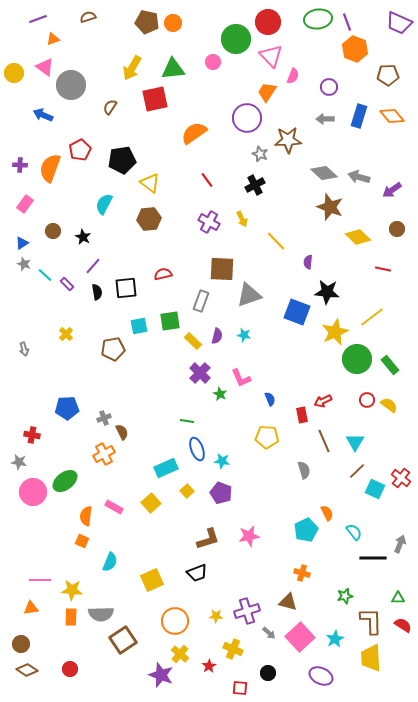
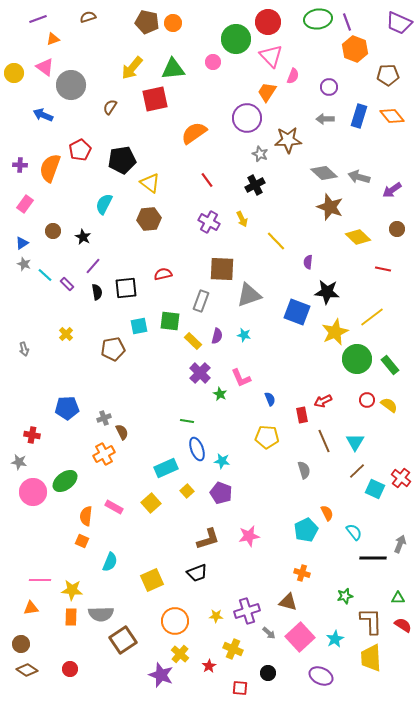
yellow arrow at (132, 68): rotated 10 degrees clockwise
green square at (170, 321): rotated 15 degrees clockwise
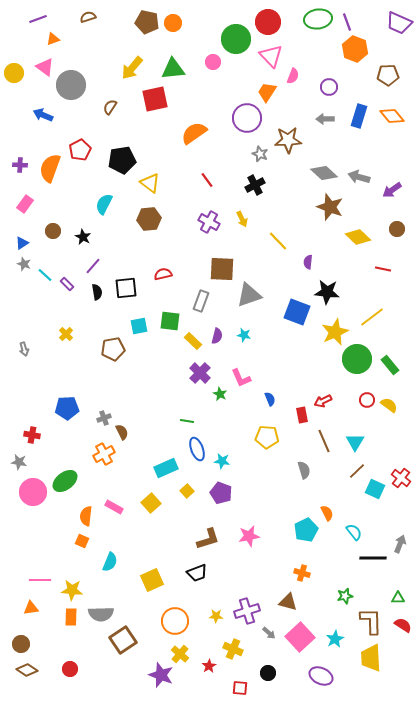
yellow line at (276, 241): moved 2 px right
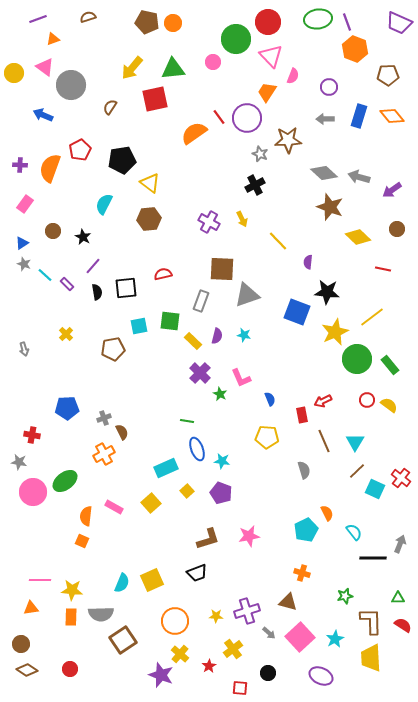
red line at (207, 180): moved 12 px right, 63 px up
gray triangle at (249, 295): moved 2 px left
cyan semicircle at (110, 562): moved 12 px right, 21 px down
yellow cross at (233, 649): rotated 30 degrees clockwise
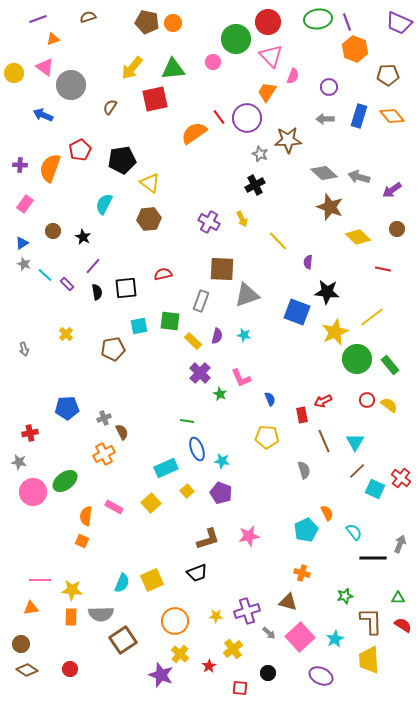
red cross at (32, 435): moved 2 px left, 2 px up; rotated 21 degrees counterclockwise
yellow trapezoid at (371, 658): moved 2 px left, 2 px down
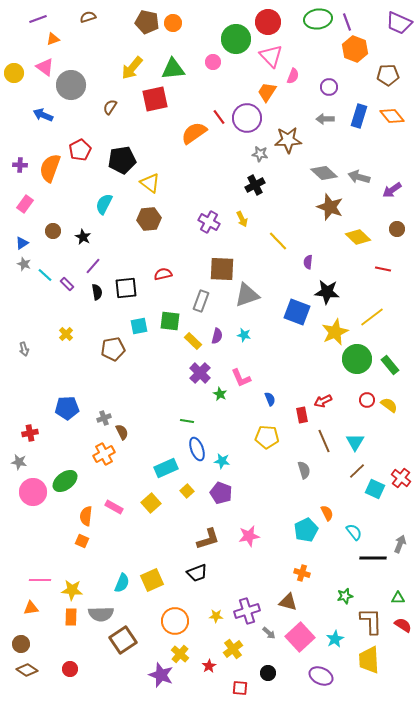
gray star at (260, 154): rotated 14 degrees counterclockwise
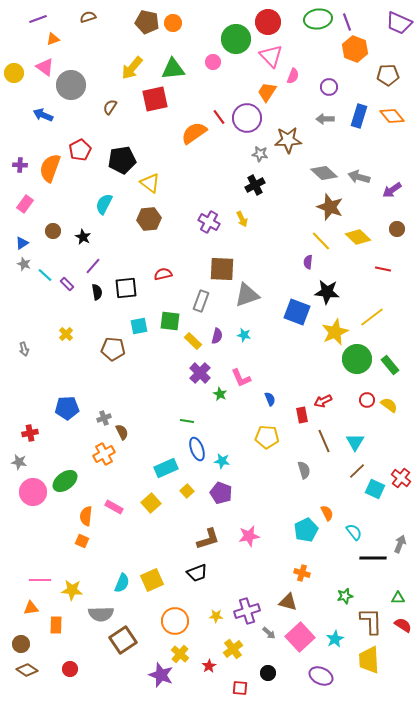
yellow line at (278, 241): moved 43 px right
brown pentagon at (113, 349): rotated 15 degrees clockwise
orange rectangle at (71, 617): moved 15 px left, 8 px down
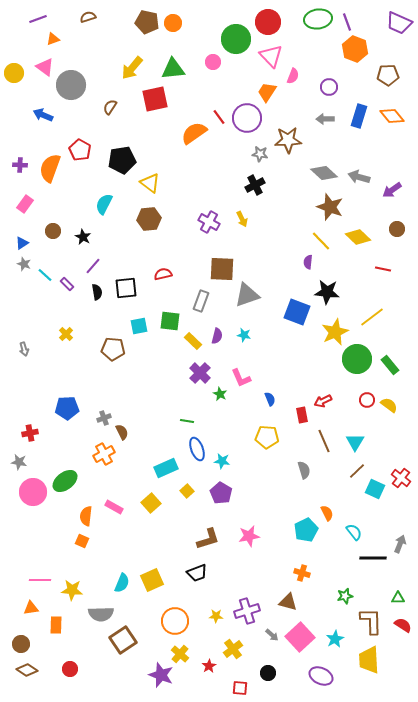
red pentagon at (80, 150): rotated 15 degrees counterclockwise
purple pentagon at (221, 493): rotated 10 degrees clockwise
gray arrow at (269, 633): moved 3 px right, 2 px down
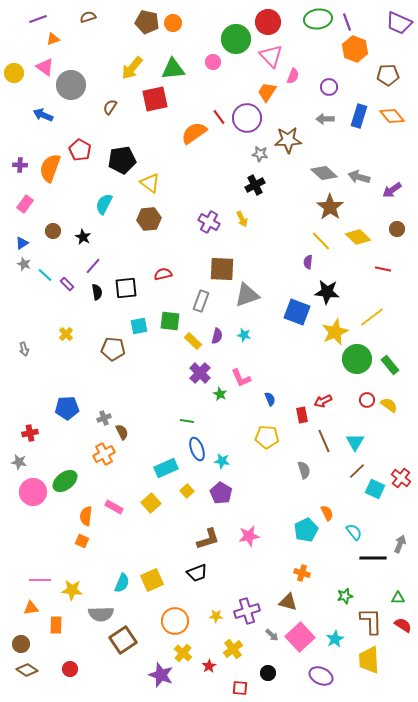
brown star at (330, 207): rotated 16 degrees clockwise
yellow cross at (180, 654): moved 3 px right, 1 px up
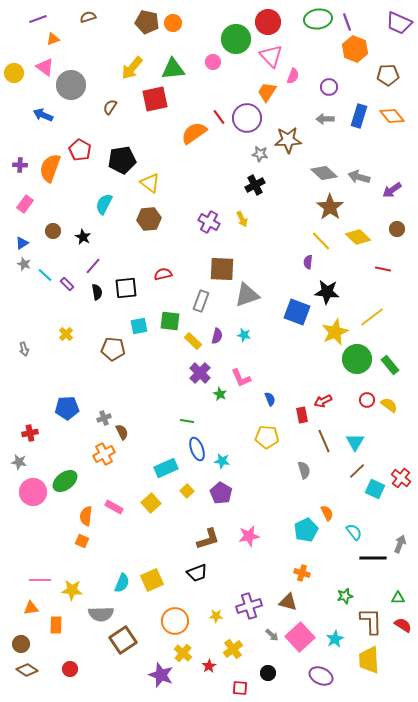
purple cross at (247, 611): moved 2 px right, 5 px up
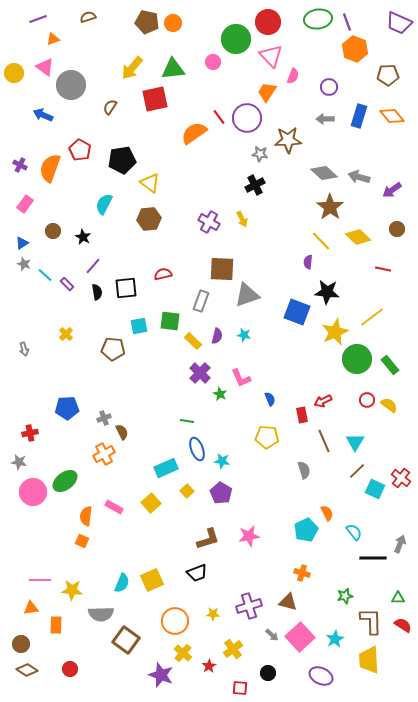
purple cross at (20, 165): rotated 24 degrees clockwise
yellow star at (216, 616): moved 3 px left, 2 px up
brown square at (123, 640): moved 3 px right; rotated 20 degrees counterclockwise
